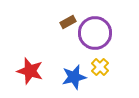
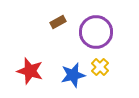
brown rectangle: moved 10 px left
purple circle: moved 1 px right, 1 px up
blue star: moved 1 px left, 2 px up
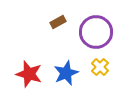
red star: moved 1 px left, 3 px down
blue star: moved 7 px left, 2 px up; rotated 10 degrees counterclockwise
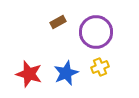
yellow cross: rotated 24 degrees clockwise
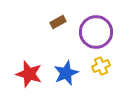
yellow cross: moved 1 px right, 1 px up
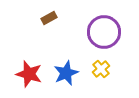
brown rectangle: moved 9 px left, 4 px up
purple circle: moved 8 px right
yellow cross: moved 3 px down; rotated 18 degrees counterclockwise
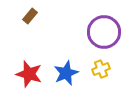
brown rectangle: moved 19 px left, 2 px up; rotated 21 degrees counterclockwise
yellow cross: rotated 18 degrees clockwise
